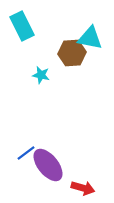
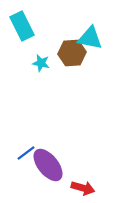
cyan star: moved 12 px up
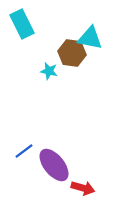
cyan rectangle: moved 2 px up
brown hexagon: rotated 12 degrees clockwise
cyan star: moved 8 px right, 8 px down
blue line: moved 2 px left, 2 px up
purple ellipse: moved 6 px right
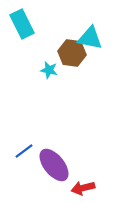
cyan star: moved 1 px up
red arrow: rotated 150 degrees clockwise
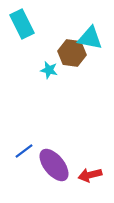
red arrow: moved 7 px right, 13 px up
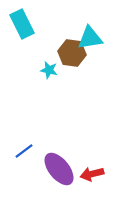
cyan triangle: rotated 20 degrees counterclockwise
purple ellipse: moved 5 px right, 4 px down
red arrow: moved 2 px right, 1 px up
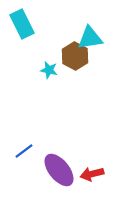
brown hexagon: moved 3 px right, 3 px down; rotated 20 degrees clockwise
purple ellipse: moved 1 px down
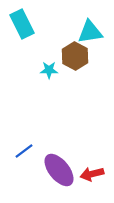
cyan triangle: moved 6 px up
cyan star: rotated 12 degrees counterclockwise
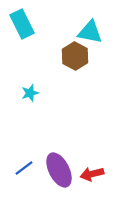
cyan triangle: rotated 20 degrees clockwise
cyan star: moved 19 px left, 23 px down; rotated 18 degrees counterclockwise
blue line: moved 17 px down
purple ellipse: rotated 12 degrees clockwise
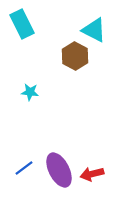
cyan triangle: moved 4 px right, 2 px up; rotated 16 degrees clockwise
cyan star: moved 1 px up; rotated 24 degrees clockwise
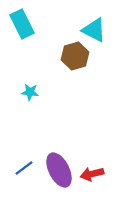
brown hexagon: rotated 16 degrees clockwise
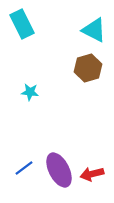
brown hexagon: moved 13 px right, 12 px down
